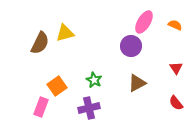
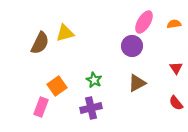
orange semicircle: moved 1 px left, 1 px up; rotated 32 degrees counterclockwise
purple circle: moved 1 px right
purple cross: moved 2 px right
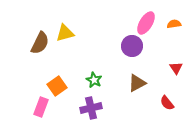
pink ellipse: moved 2 px right, 1 px down
red semicircle: moved 9 px left
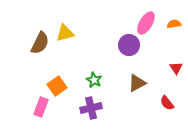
purple circle: moved 3 px left, 1 px up
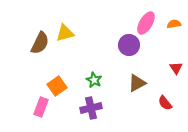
red semicircle: moved 2 px left
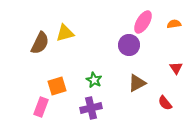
pink ellipse: moved 3 px left, 1 px up
orange square: rotated 18 degrees clockwise
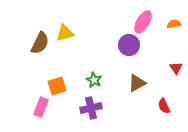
red semicircle: moved 1 px left, 3 px down; rotated 14 degrees clockwise
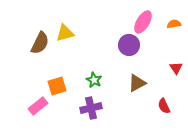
pink rectangle: moved 3 px left, 1 px up; rotated 30 degrees clockwise
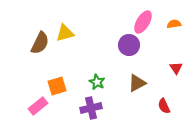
green star: moved 3 px right, 2 px down
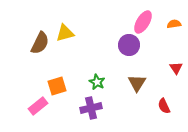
brown triangle: rotated 30 degrees counterclockwise
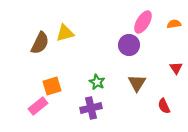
orange square: moved 5 px left
